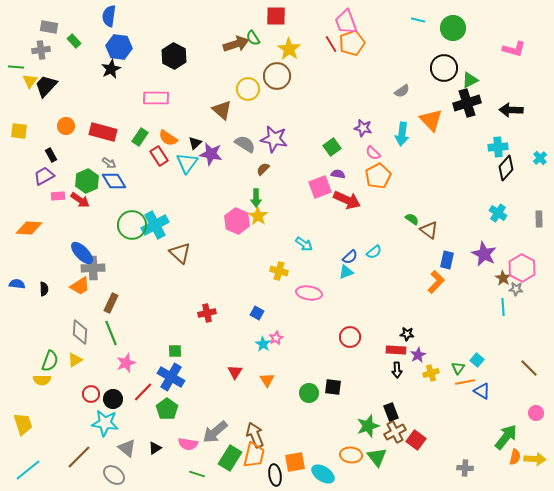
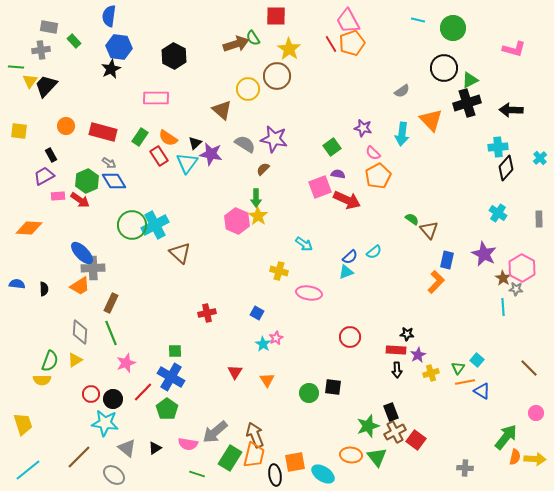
pink trapezoid at (346, 22): moved 2 px right, 1 px up; rotated 8 degrees counterclockwise
brown triangle at (429, 230): rotated 12 degrees clockwise
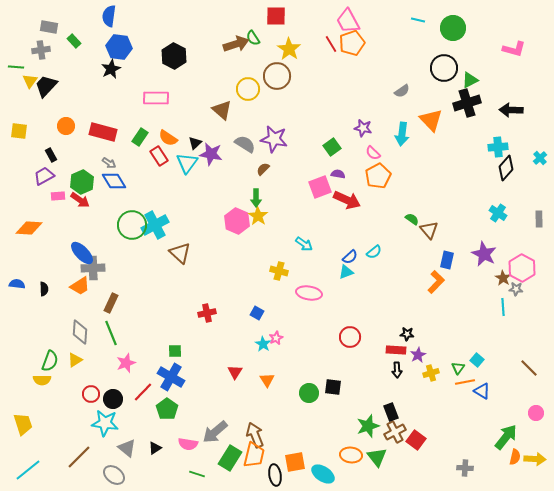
green hexagon at (87, 181): moved 5 px left, 1 px down
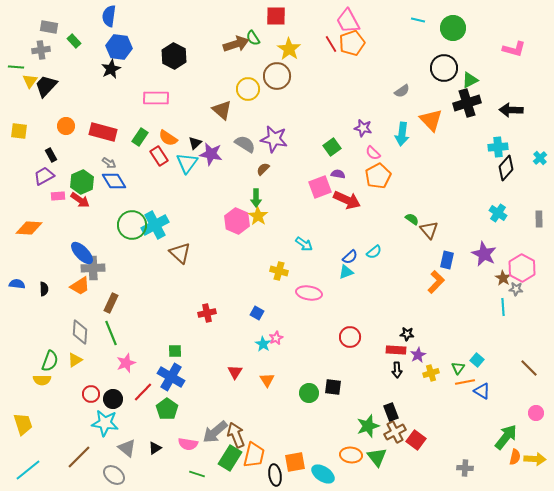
brown arrow at (255, 435): moved 19 px left
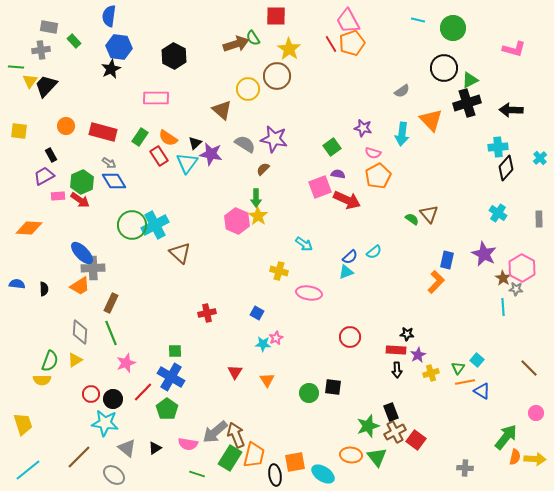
pink semicircle at (373, 153): rotated 28 degrees counterclockwise
brown triangle at (429, 230): moved 16 px up
cyan star at (263, 344): rotated 28 degrees counterclockwise
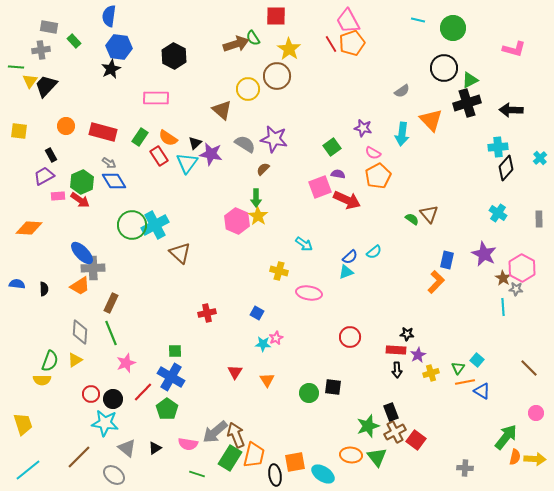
pink semicircle at (373, 153): rotated 14 degrees clockwise
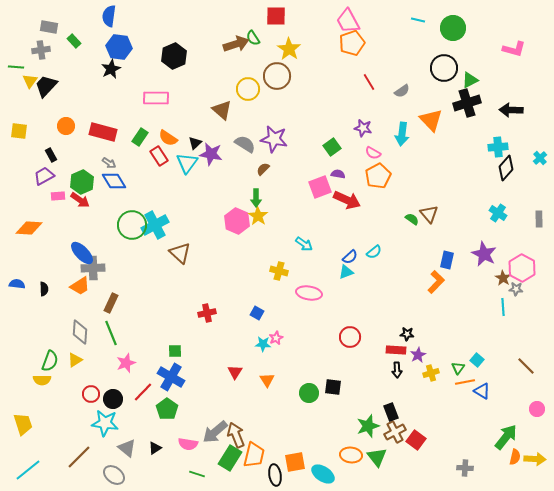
red line at (331, 44): moved 38 px right, 38 px down
black hexagon at (174, 56): rotated 10 degrees clockwise
brown line at (529, 368): moved 3 px left, 2 px up
pink circle at (536, 413): moved 1 px right, 4 px up
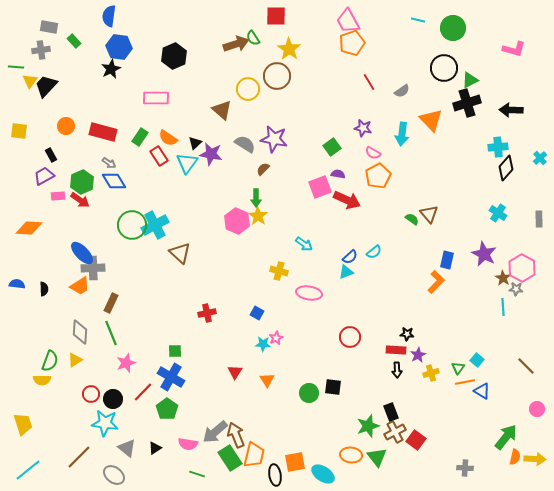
green rectangle at (230, 458): rotated 65 degrees counterclockwise
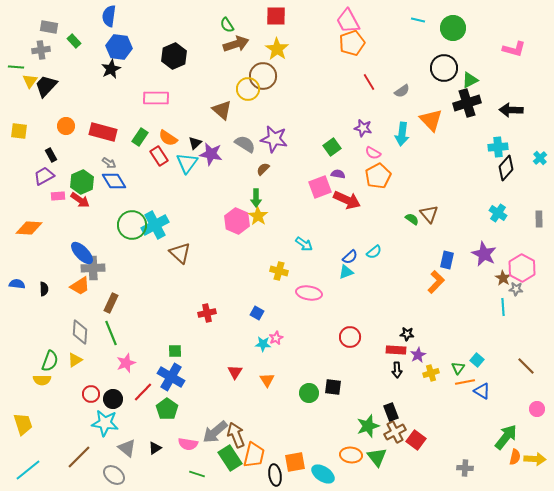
green semicircle at (253, 38): moved 26 px left, 13 px up
yellow star at (289, 49): moved 12 px left
brown circle at (277, 76): moved 14 px left
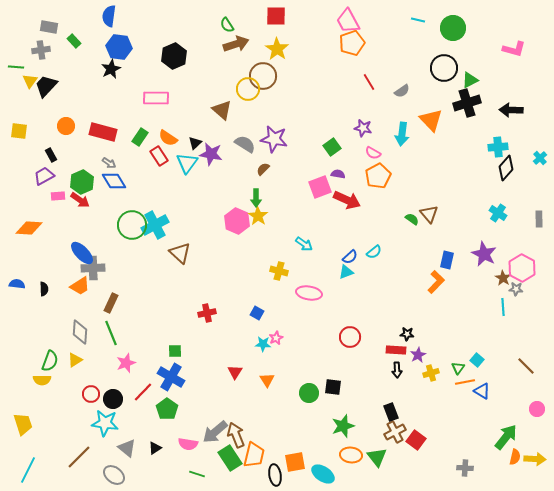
green star at (368, 426): moved 25 px left
cyan line at (28, 470): rotated 24 degrees counterclockwise
